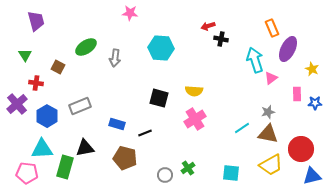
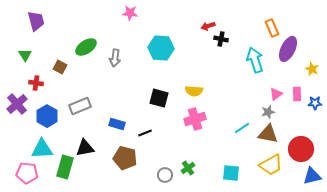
brown square: moved 2 px right
pink triangle: moved 5 px right, 16 px down
pink cross: rotated 15 degrees clockwise
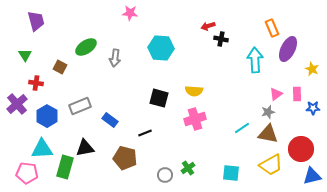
cyan arrow: rotated 15 degrees clockwise
blue star: moved 2 px left, 5 px down
blue rectangle: moved 7 px left, 4 px up; rotated 21 degrees clockwise
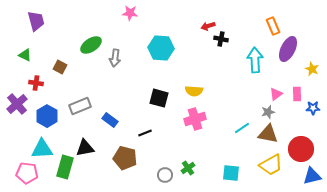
orange rectangle: moved 1 px right, 2 px up
green ellipse: moved 5 px right, 2 px up
green triangle: rotated 32 degrees counterclockwise
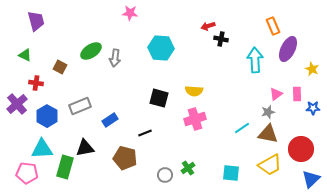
green ellipse: moved 6 px down
blue rectangle: rotated 70 degrees counterclockwise
yellow trapezoid: moved 1 px left
blue triangle: moved 1 px left, 3 px down; rotated 30 degrees counterclockwise
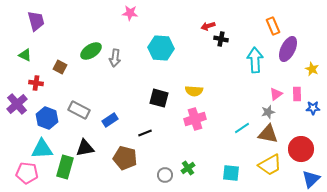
gray rectangle: moved 1 px left, 4 px down; rotated 50 degrees clockwise
blue hexagon: moved 2 px down; rotated 10 degrees counterclockwise
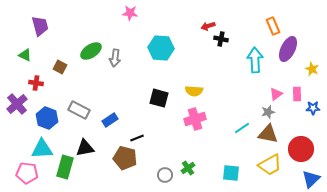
purple trapezoid: moved 4 px right, 5 px down
black line: moved 8 px left, 5 px down
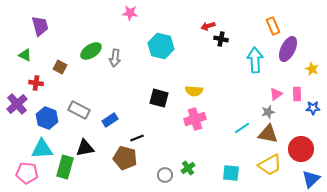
cyan hexagon: moved 2 px up; rotated 10 degrees clockwise
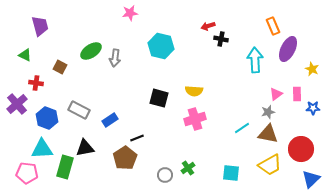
pink star: rotated 14 degrees counterclockwise
brown pentagon: rotated 25 degrees clockwise
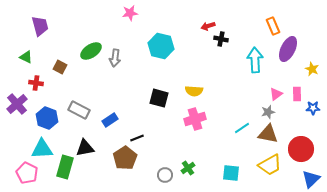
green triangle: moved 1 px right, 2 px down
pink pentagon: rotated 20 degrees clockwise
